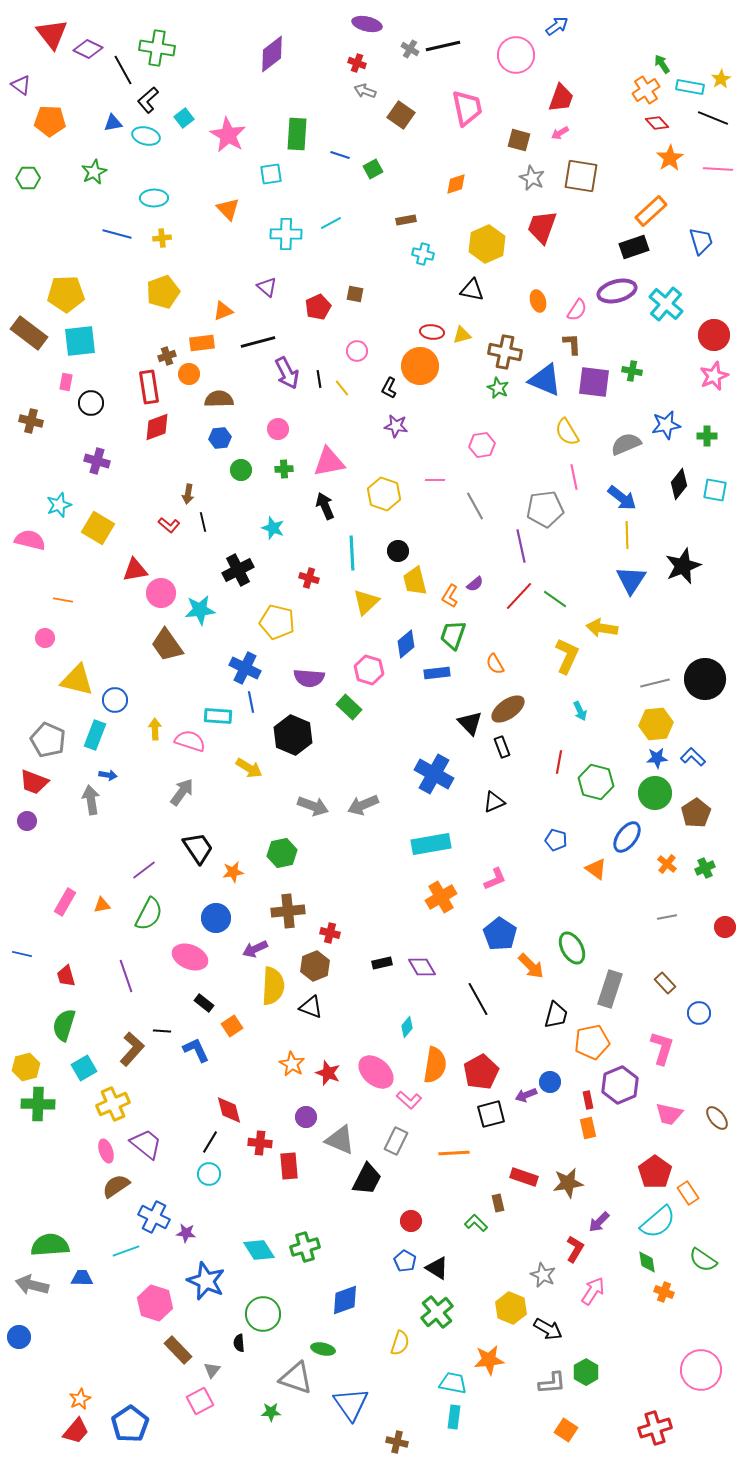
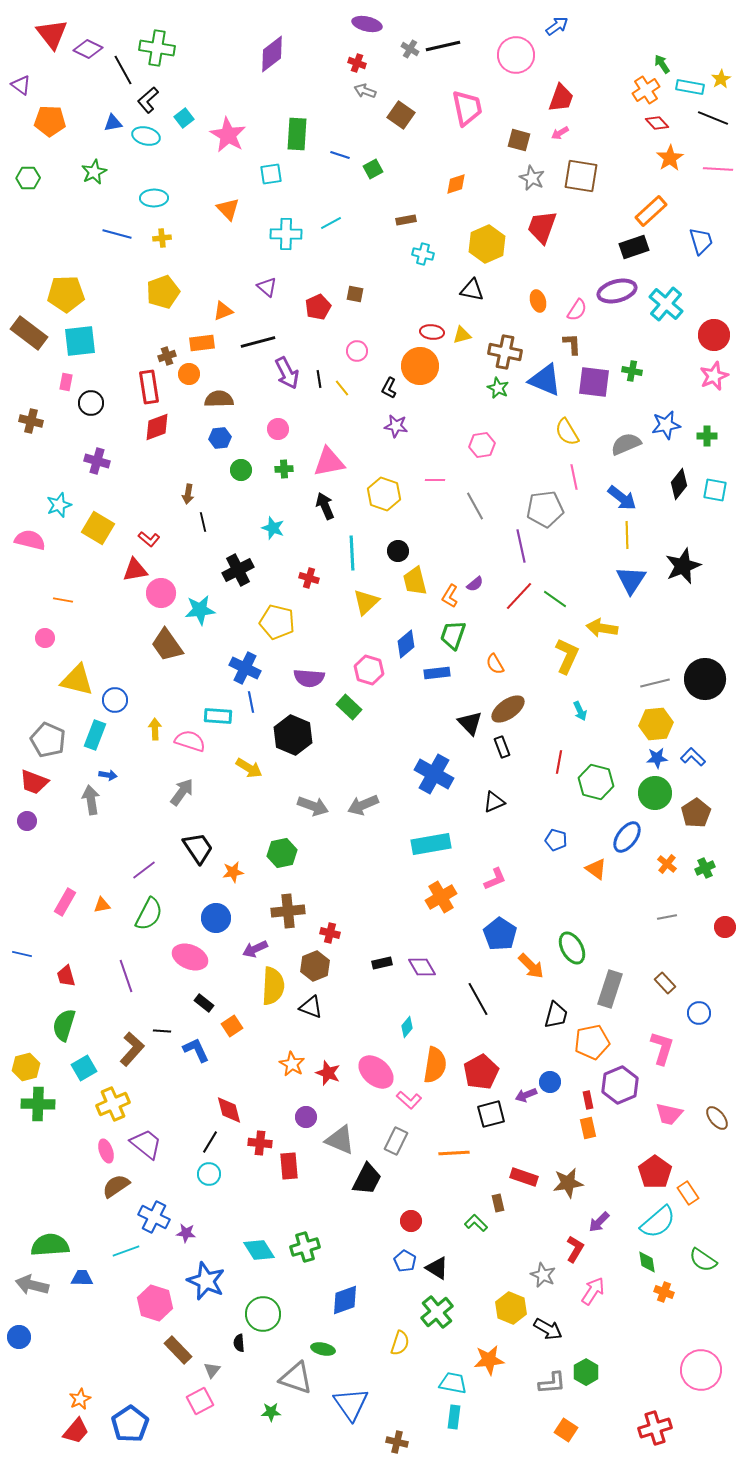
red L-shape at (169, 525): moved 20 px left, 14 px down
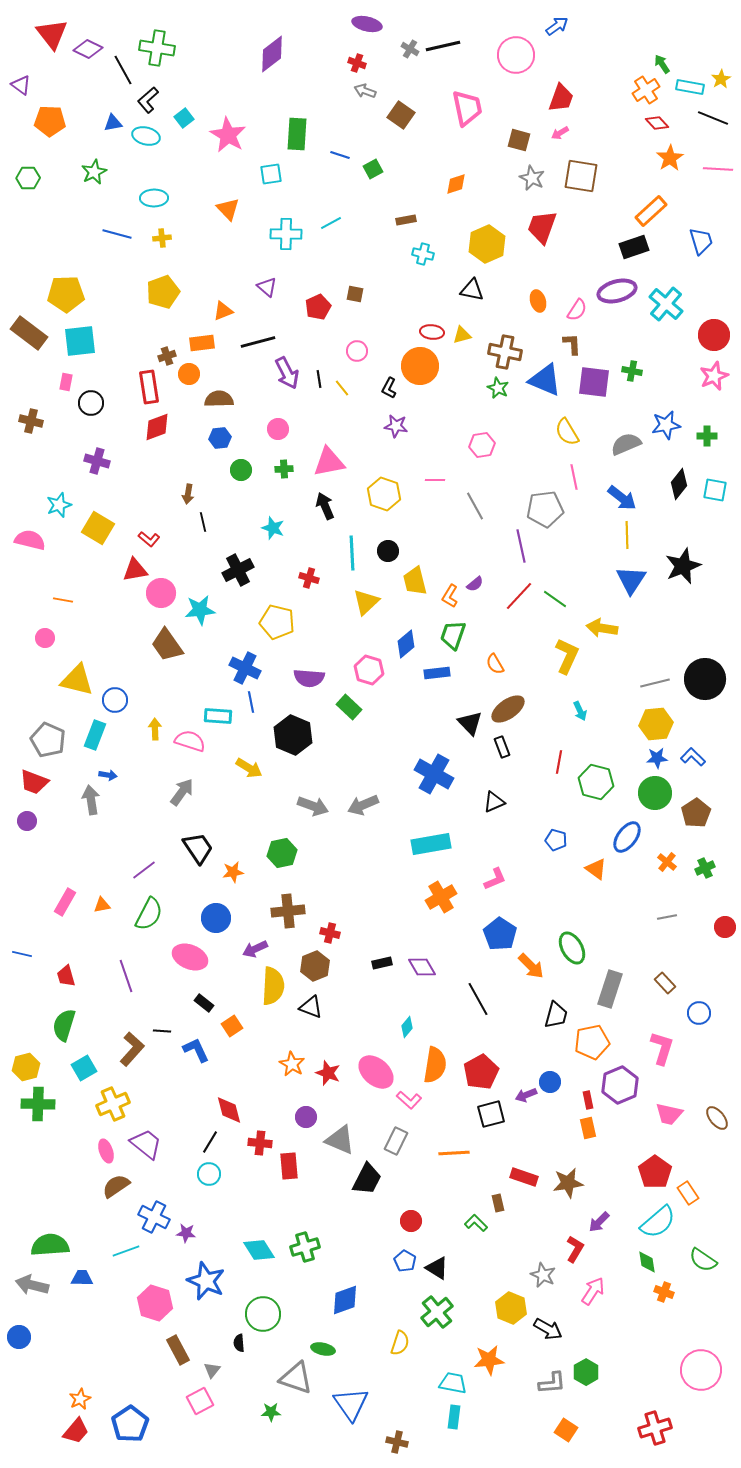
black circle at (398, 551): moved 10 px left
orange cross at (667, 864): moved 2 px up
brown rectangle at (178, 1350): rotated 16 degrees clockwise
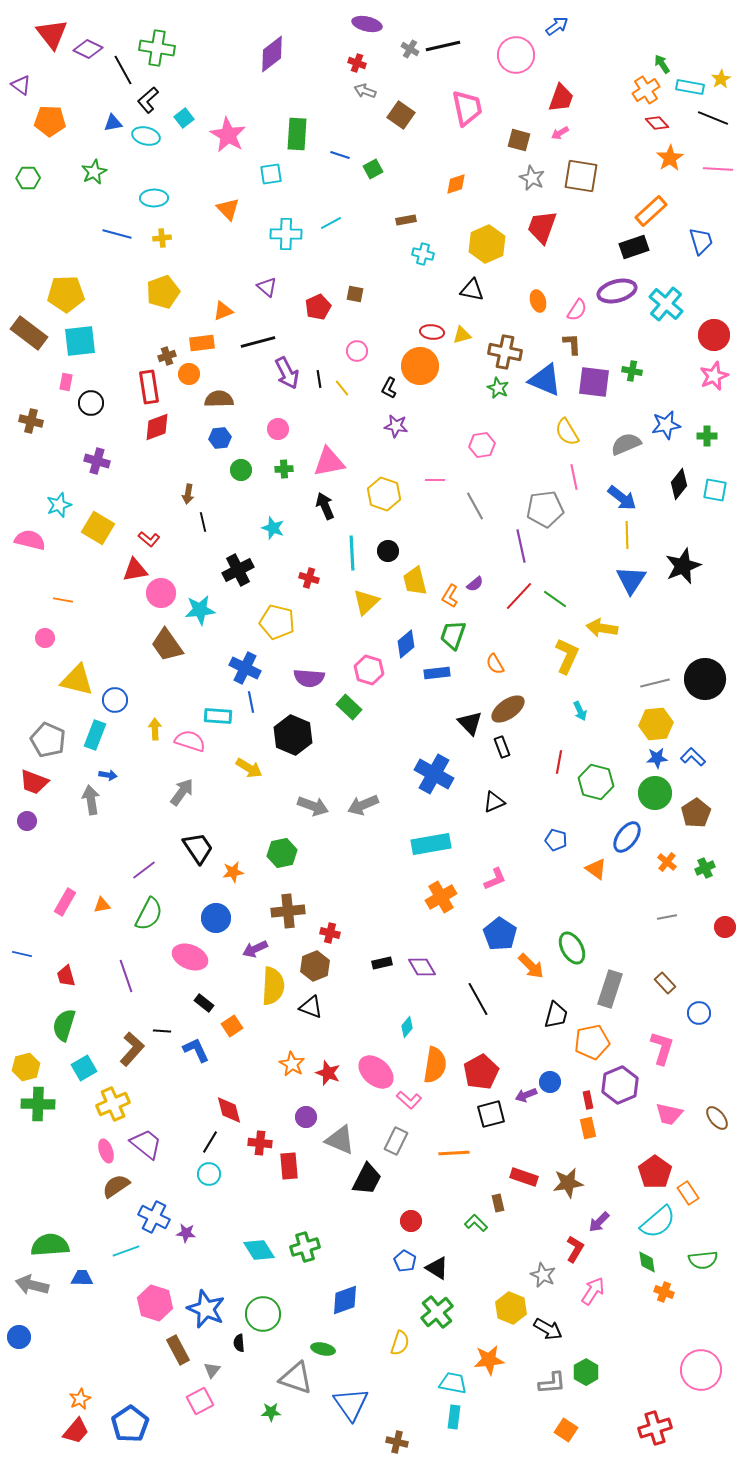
green semicircle at (703, 1260): rotated 40 degrees counterclockwise
blue star at (206, 1281): moved 28 px down
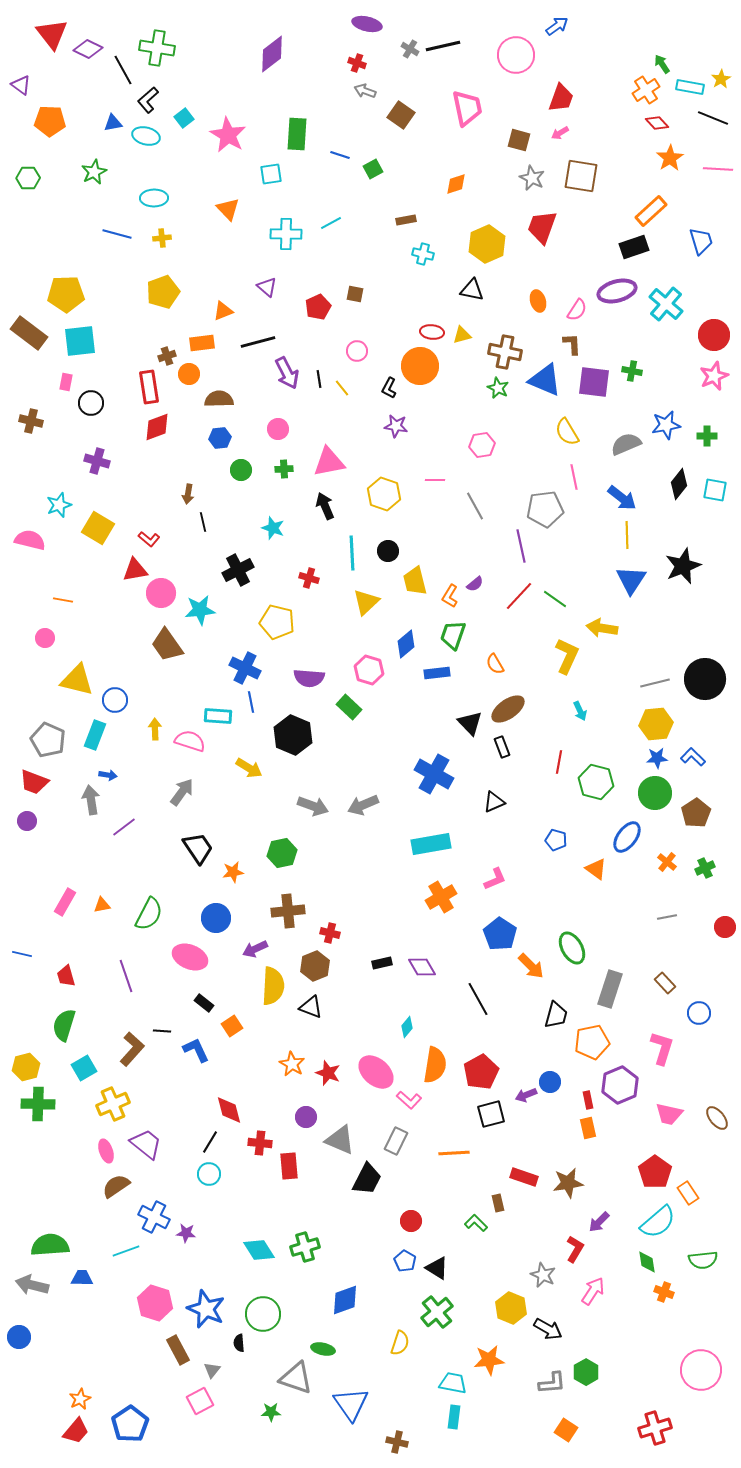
purple line at (144, 870): moved 20 px left, 43 px up
